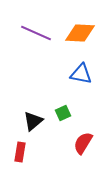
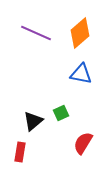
orange diamond: rotated 44 degrees counterclockwise
green square: moved 2 px left
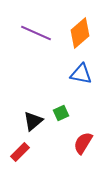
red rectangle: rotated 36 degrees clockwise
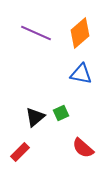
black triangle: moved 2 px right, 4 px up
red semicircle: moved 5 px down; rotated 80 degrees counterclockwise
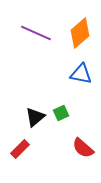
red rectangle: moved 3 px up
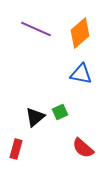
purple line: moved 4 px up
green square: moved 1 px left, 1 px up
red rectangle: moved 4 px left; rotated 30 degrees counterclockwise
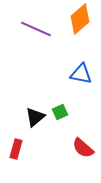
orange diamond: moved 14 px up
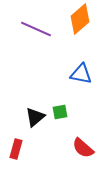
green square: rotated 14 degrees clockwise
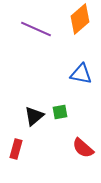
black triangle: moved 1 px left, 1 px up
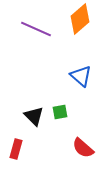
blue triangle: moved 2 px down; rotated 30 degrees clockwise
black triangle: rotated 35 degrees counterclockwise
